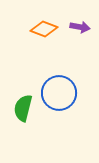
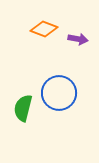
purple arrow: moved 2 px left, 12 px down
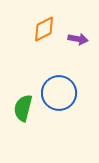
orange diamond: rotated 48 degrees counterclockwise
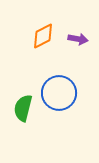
orange diamond: moved 1 px left, 7 px down
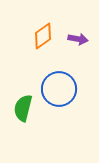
orange diamond: rotated 8 degrees counterclockwise
blue circle: moved 4 px up
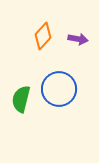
orange diamond: rotated 12 degrees counterclockwise
green semicircle: moved 2 px left, 9 px up
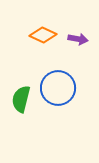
orange diamond: moved 1 px up; rotated 72 degrees clockwise
blue circle: moved 1 px left, 1 px up
